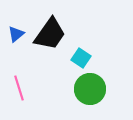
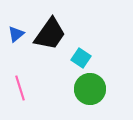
pink line: moved 1 px right
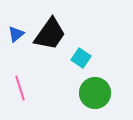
green circle: moved 5 px right, 4 px down
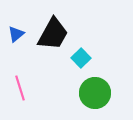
black trapezoid: moved 3 px right; rotated 6 degrees counterclockwise
cyan square: rotated 12 degrees clockwise
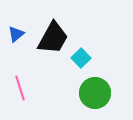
black trapezoid: moved 4 px down
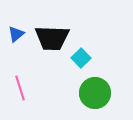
black trapezoid: moved 1 px left; rotated 63 degrees clockwise
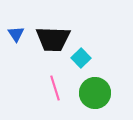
blue triangle: rotated 24 degrees counterclockwise
black trapezoid: moved 1 px right, 1 px down
pink line: moved 35 px right
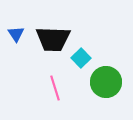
green circle: moved 11 px right, 11 px up
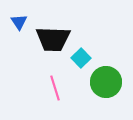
blue triangle: moved 3 px right, 12 px up
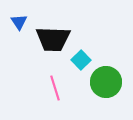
cyan square: moved 2 px down
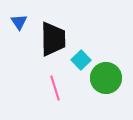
black trapezoid: rotated 93 degrees counterclockwise
green circle: moved 4 px up
